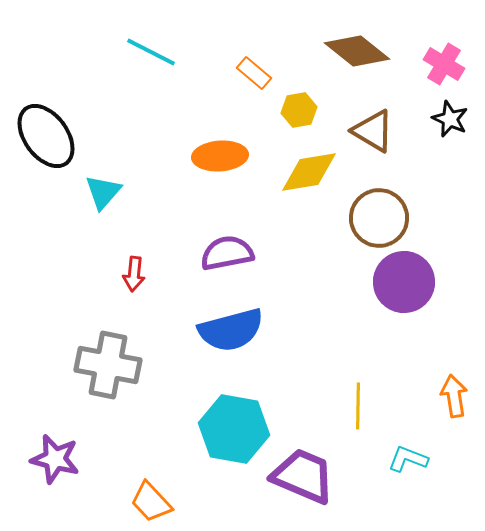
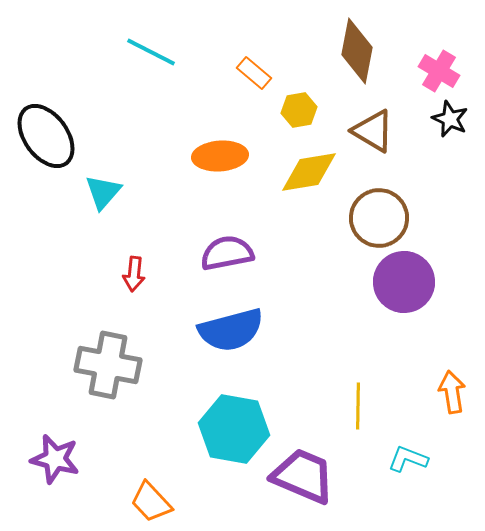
brown diamond: rotated 62 degrees clockwise
pink cross: moved 5 px left, 7 px down
orange arrow: moved 2 px left, 4 px up
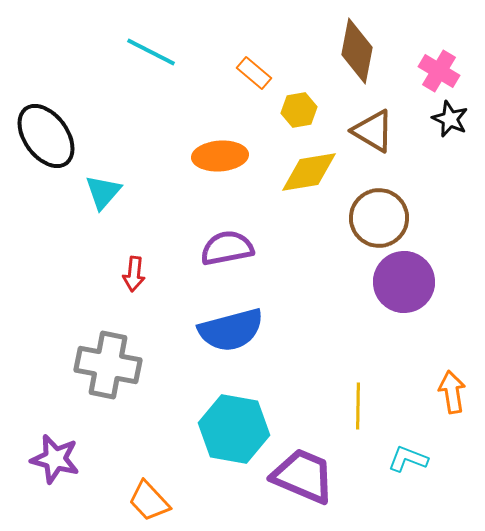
purple semicircle: moved 5 px up
orange trapezoid: moved 2 px left, 1 px up
